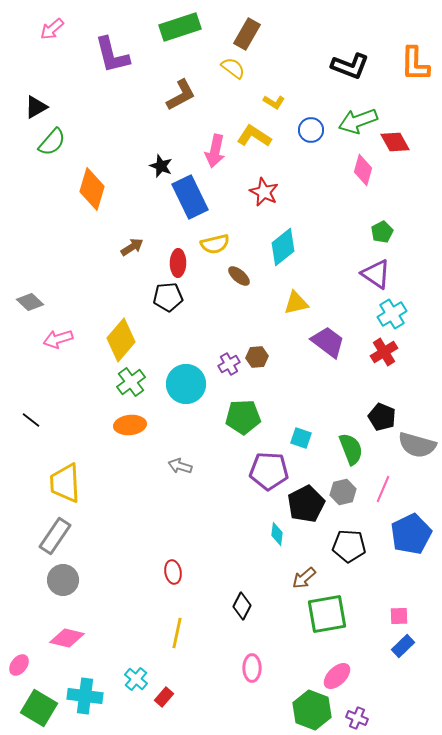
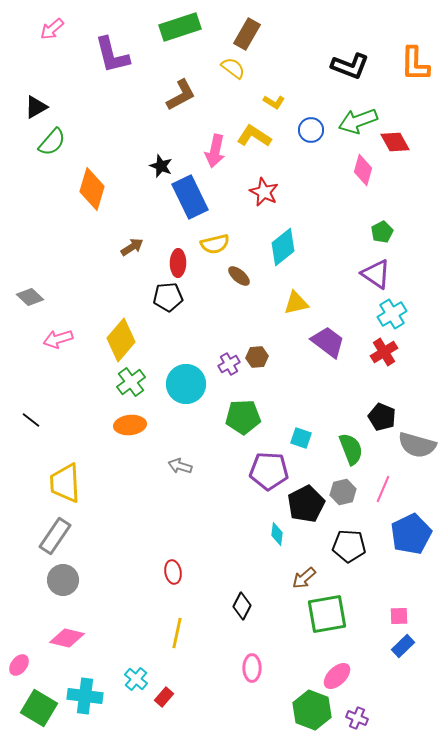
gray diamond at (30, 302): moved 5 px up
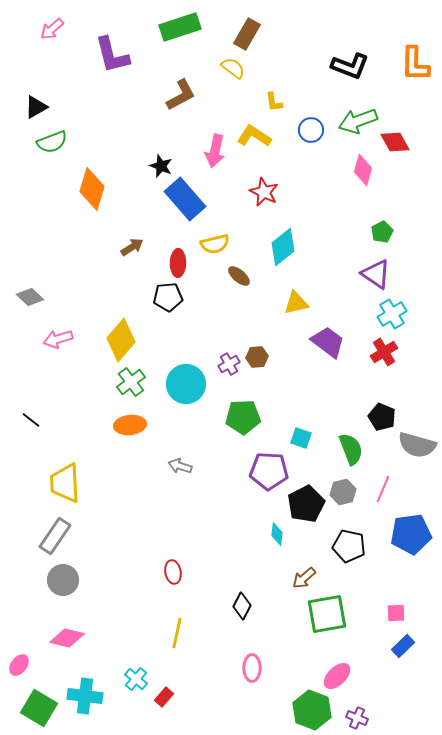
yellow L-shape at (274, 102): rotated 50 degrees clockwise
green semicircle at (52, 142): rotated 28 degrees clockwise
blue rectangle at (190, 197): moved 5 px left, 2 px down; rotated 15 degrees counterclockwise
blue pentagon at (411, 534): rotated 18 degrees clockwise
black pentagon at (349, 546): rotated 8 degrees clockwise
pink square at (399, 616): moved 3 px left, 3 px up
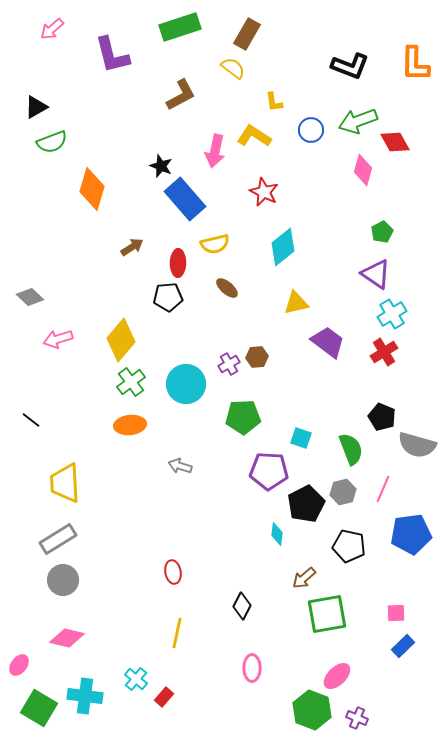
brown ellipse at (239, 276): moved 12 px left, 12 px down
gray rectangle at (55, 536): moved 3 px right, 3 px down; rotated 24 degrees clockwise
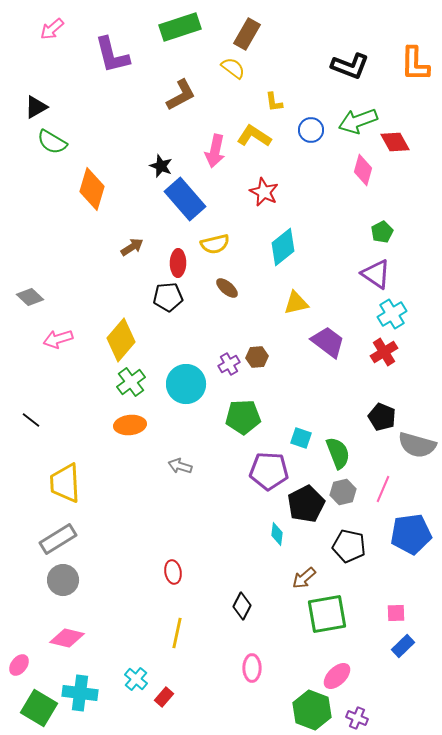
green semicircle at (52, 142): rotated 52 degrees clockwise
green semicircle at (351, 449): moved 13 px left, 4 px down
cyan cross at (85, 696): moved 5 px left, 3 px up
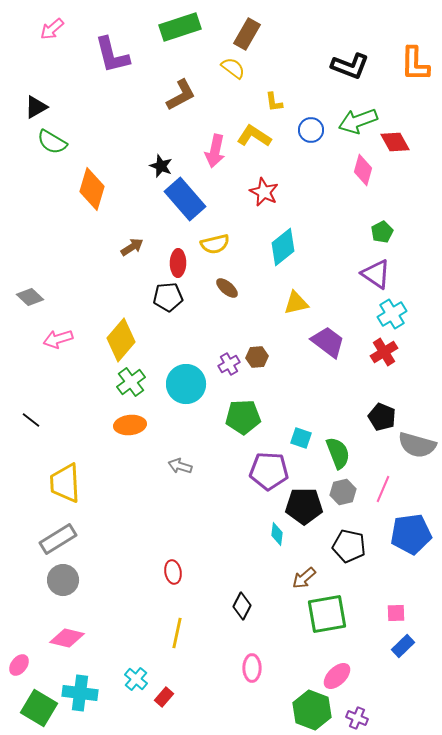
black pentagon at (306, 504): moved 2 px left, 2 px down; rotated 27 degrees clockwise
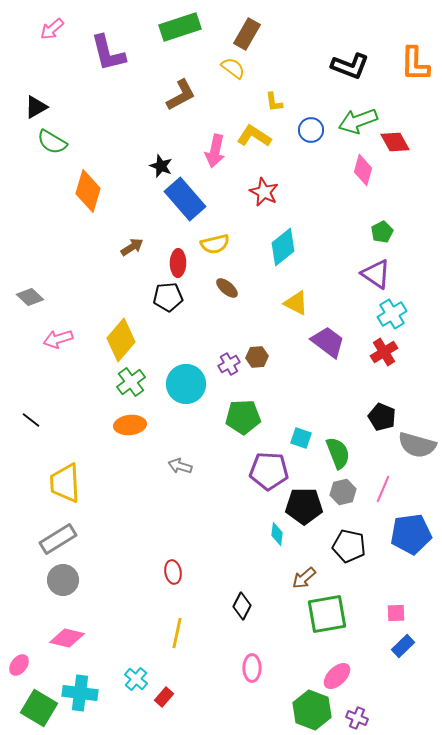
purple L-shape at (112, 55): moved 4 px left, 2 px up
orange diamond at (92, 189): moved 4 px left, 2 px down
yellow triangle at (296, 303): rotated 40 degrees clockwise
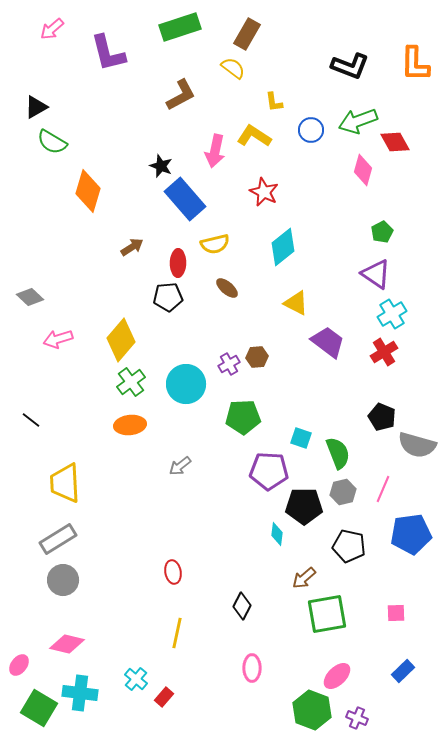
gray arrow at (180, 466): rotated 55 degrees counterclockwise
pink diamond at (67, 638): moved 6 px down
blue rectangle at (403, 646): moved 25 px down
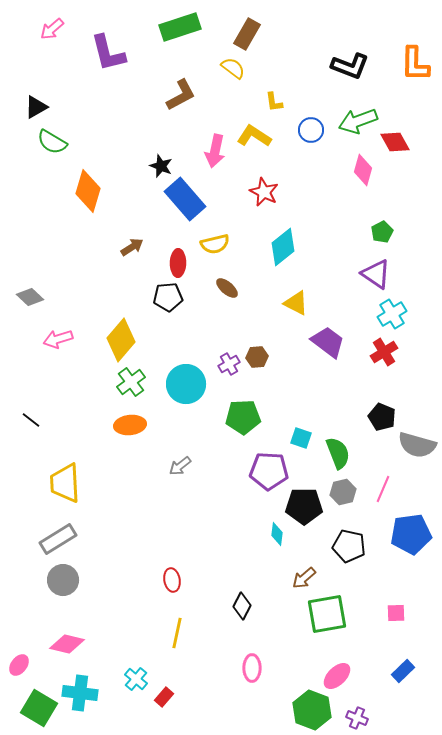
red ellipse at (173, 572): moved 1 px left, 8 px down
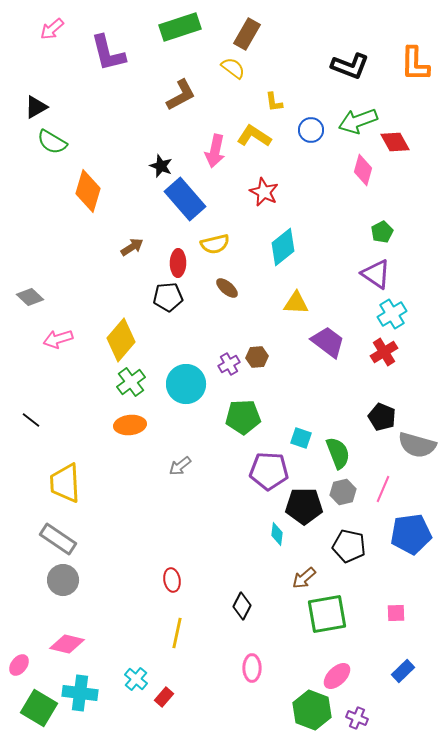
yellow triangle at (296, 303): rotated 24 degrees counterclockwise
gray rectangle at (58, 539): rotated 66 degrees clockwise
